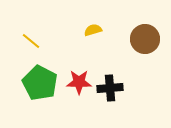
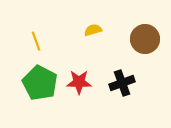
yellow line: moved 5 px right; rotated 30 degrees clockwise
black cross: moved 12 px right, 5 px up; rotated 15 degrees counterclockwise
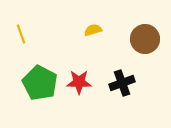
yellow line: moved 15 px left, 7 px up
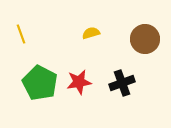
yellow semicircle: moved 2 px left, 3 px down
red star: rotated 10 degrees counterclockwise
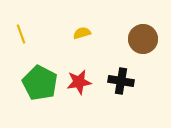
yellow semicircle: moved 9 px left
brown circle: moved 2 px left
black cross: moved 1 px left, 2 px up; rotated 30 degrees clockwise
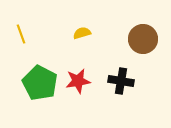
red star: moved 1 px left, 1 px up
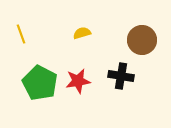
brown circle: moved 1 px left, 1 px down
black cross: moved 5 px up
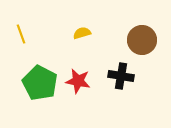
red star: rotated 20 degrees clockwise
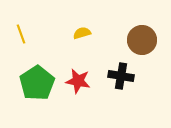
green pentagon: moved 3 px left; rotated 12 degrees clockwise
